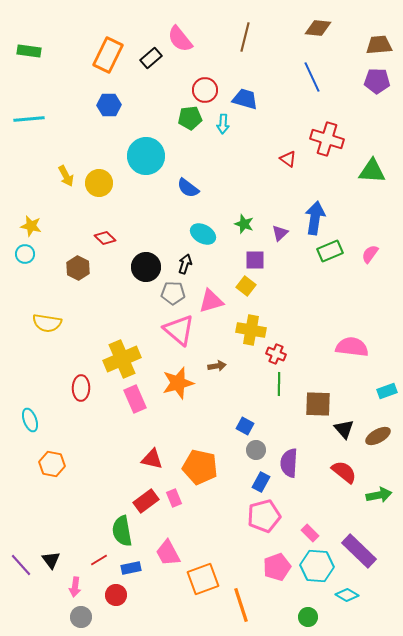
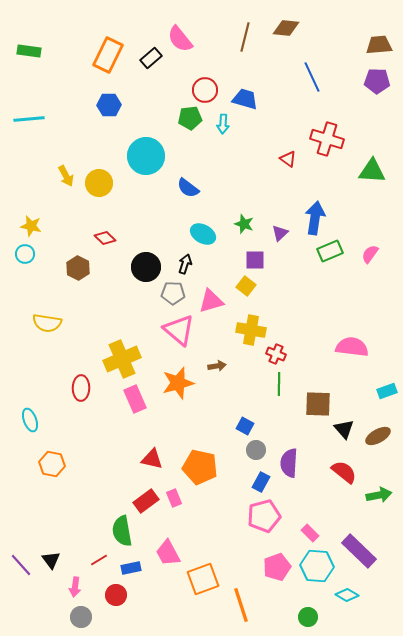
brown diamond at (318, 28): moved 32 px left
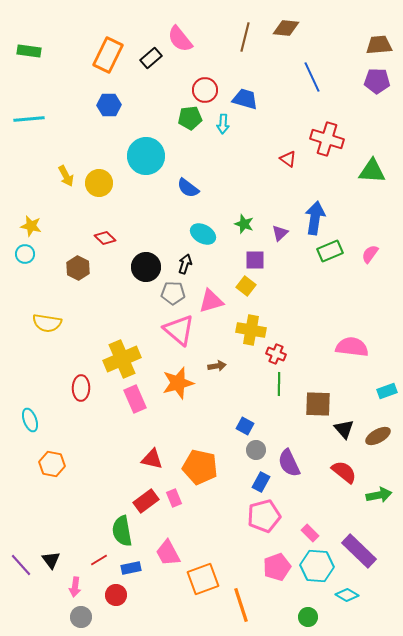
purple semicircle at (289, 463): rotated 28 degrees counterclockwise
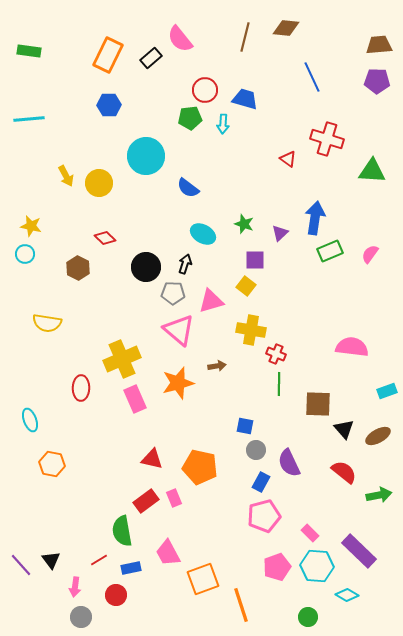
blue square at (245, 426): rotated 18 degrees counterclockwise
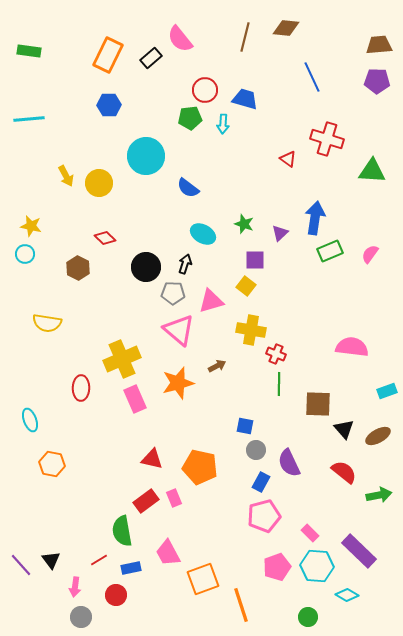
brown arrow at (217, 366): rotated 18 degrees counterclockwise
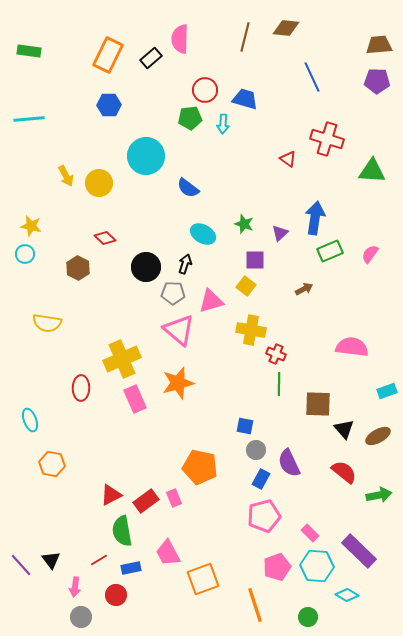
pink semicircle at (180, 39): rotated 40 degrees clockwise
brown arrow at (217, 366): moved 87 px right, 77 px up
red triangle at (152, 459): moved 41 px left, 36 px down; rotated 40 degrees counterclockwise
blue rectangle at (261, 482): moved 3 px up
orange line at (241, 605): moved 14 px right
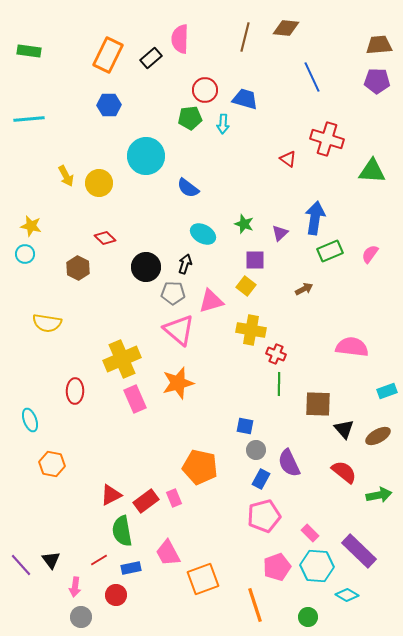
red ellipse at (81, 388): moved 6 px left, 3 px down
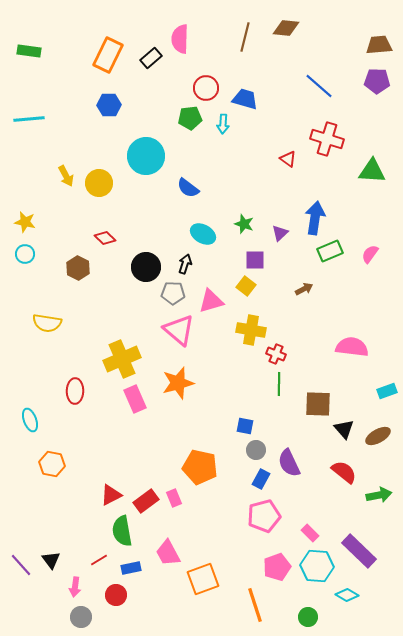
blue line at (312, 77): moved 7 px right, 9 px down; rotated 24 degrees counterclockwise
red circle at (205, 90): moved 1 px right, 2 px up
yellow star at (31, 226): moved 6 px left, 4 px up
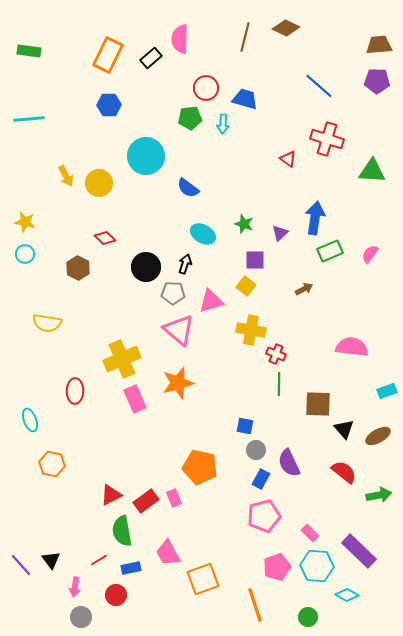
brown diamond at (286, 28): rotated 20 degrees clockwise
